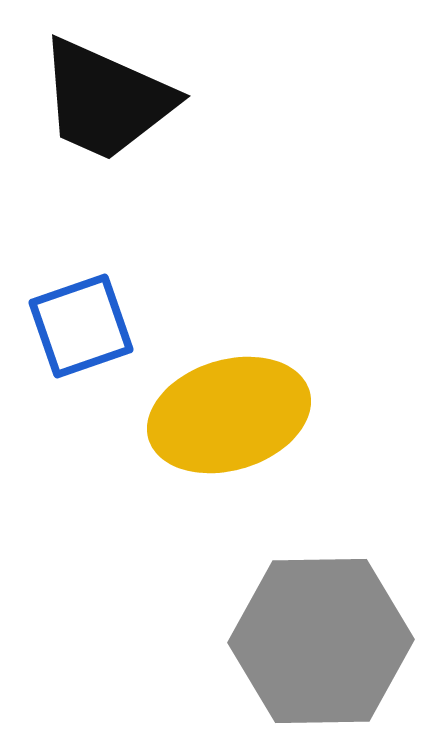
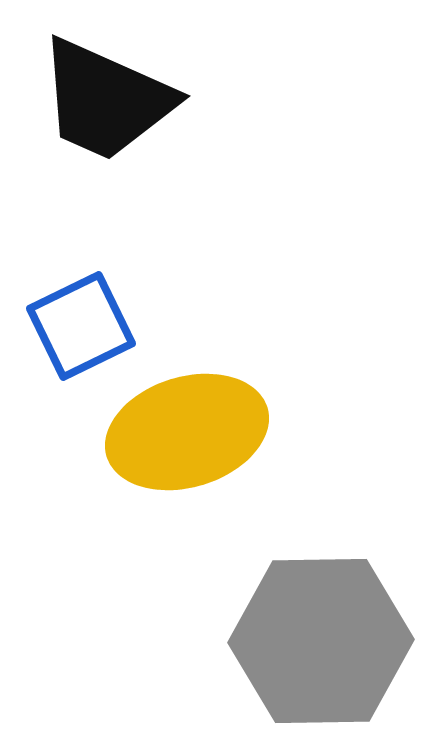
blue square: rotated 7 degrees counterclockwise
yellow ellipse: moved 42 px left, 17 px down
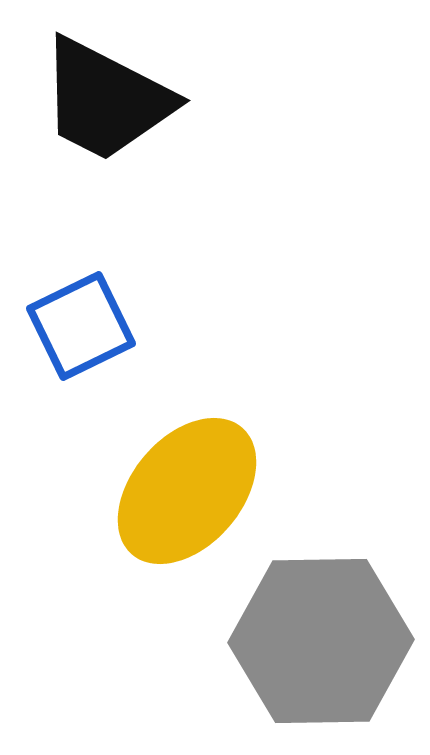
black trapezoid: rotated 3 degrees clockwise
yellow ellipse: moved 59 px down; rotated 32 degrees counterclockwise
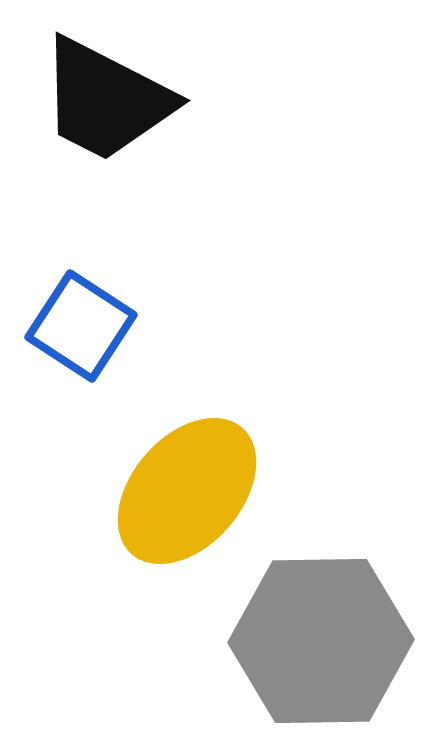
blue square: rotated 31 degrees counterclockwise
